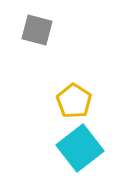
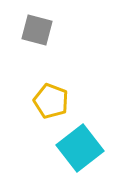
yellow pentagon: moved 23 px left; rotated 12 degrees counterclockwise
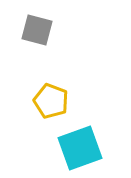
cyan square: rotated 18 degrees clockwise
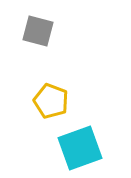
gray square: moved 1 px right, 1 px down
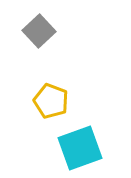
gray square: moved 1 px right; rotated 32 degrees clockwise
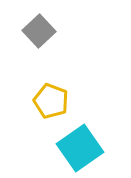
cyan square: rotated 15 degrees counterclockwise
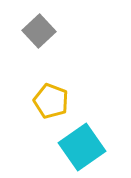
cyan square: moved 2 px right, 1 px up
